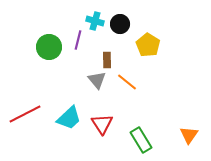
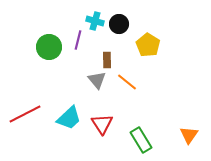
black circle: moved 1 px left
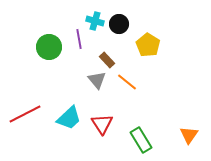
purple line: moved 1 px right, 1 px up; rotated 24 degrees counterclockwise
brown rectangle: rotated 42 degrees counterclockwise
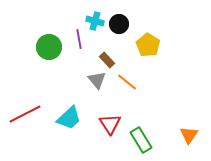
red triangle: moved 8 px right
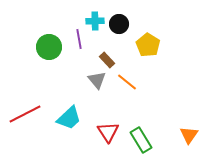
cyan cross: rotated 18 degrees counterclockwise
red triangle: moved 2 px left, 8 px down
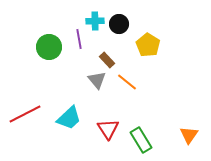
red triangle: moved 3 px up
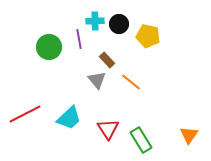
yellow pentagon: moved 9 px up; rotated 20 degrees counterclockwise
orange line: moved 4 px right
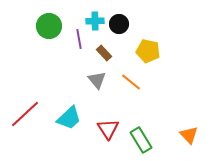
yellow pentagon: moved 15 px down
green circle: moved 21 px up
brown rectangle: moved 3 px left, 7 px up
red line: rotated 16 degrees counterclockwise
orange triangle: rotated 18 degrees counterclockwise
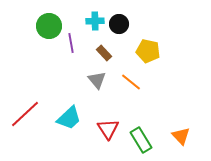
purple line: moved 8 px left, 4 px down
orange triangle: moved 8 px left, 1 px down
